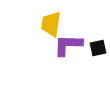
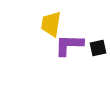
purple L-shape: moved 1 px right
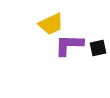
yellow trapezoid: rotated 124 degrees counterclockwise
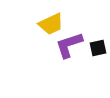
purple L-shape: rotated 20 degrees counterclockwise
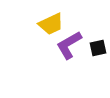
purple L-shape: rotated 12 degrees counterclockwise
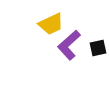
purple L-shape: rotated 12 degrees counterclockwise
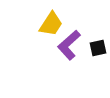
yellow trapezoid: rotated 32 degrees counterclockwise
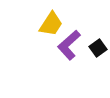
black square: rotated 24 degrees counterclockwise
